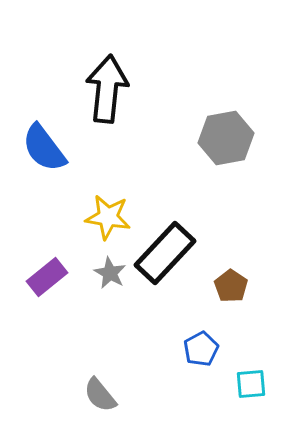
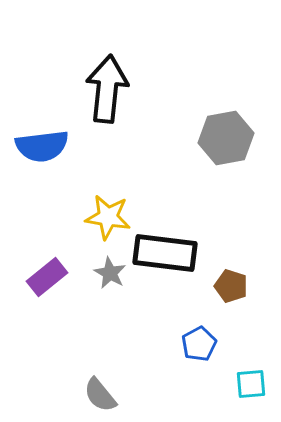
blue semicircle: moved 2 px left, 2 px up; rotated 60 degrees counterclockwise
black rectangle: rotated 54 degrees clockwise
brown pentagon: rotated 16 degrees counterclockwise
blue pentagon: moved 2 px left, 5 px up
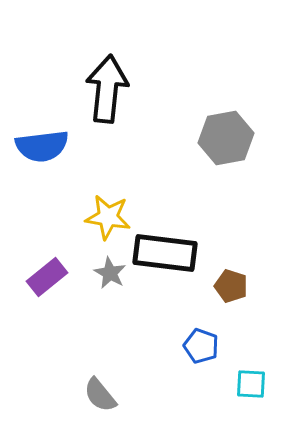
blue pentagon: moved 2 px right, 2 px down; rotated 24 degrees counterclockwise
cyan square: rotated 8 degrees clockwise
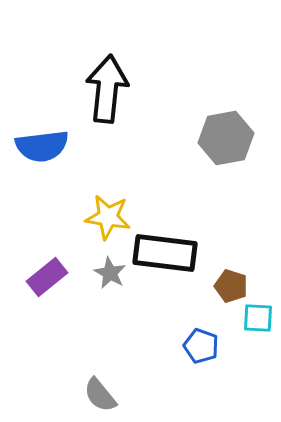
cyan square: moved 7 px right, 66 px up
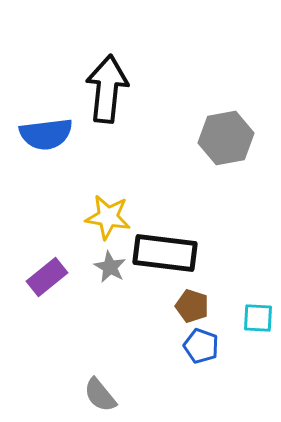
blue semicircle: moved 4 px right, 12 px up
gray star: moved 6 px up
brown pentagon: moved 39 px left, 20 px down
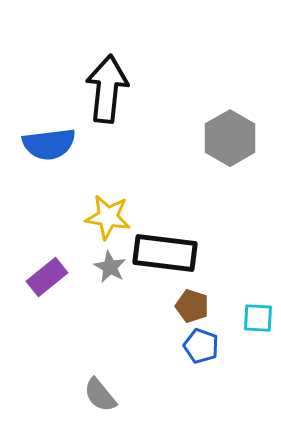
blue semicircle: moved 3 px right, 10 px down
gray hexagon: moved 4 px right; rotated 20 degrees counterclockwise
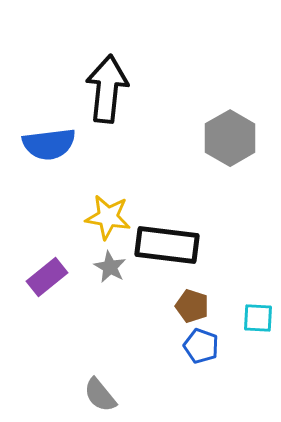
black rectangle: moved 2 px right, 8 px up
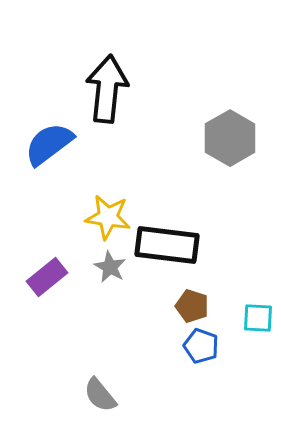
blue semicircle: rotated 150 degrees clockwise
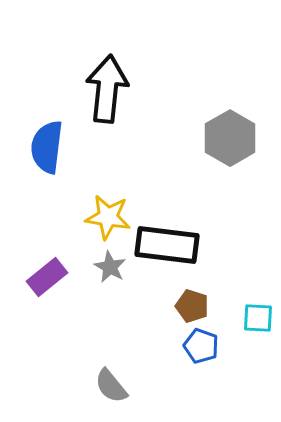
blue semicircle: moved 2 px left, 3 px down; rotated 46 degrees counterclockwise
gray semicircle: moved 11 px right, 9 px up
